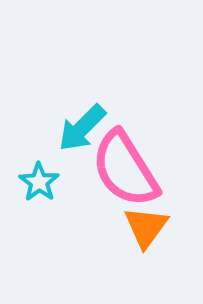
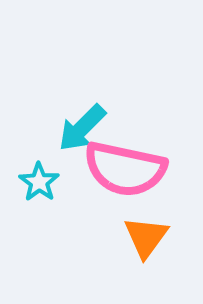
pink semicircle: rotated 46 degrees counterclockwise
orange triangle: moved 10 px down
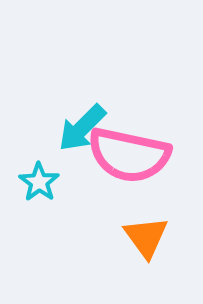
pink semicircle: moved 4 px right, 14 px up
orange triangle: rotated 12 degrees counterclockwise
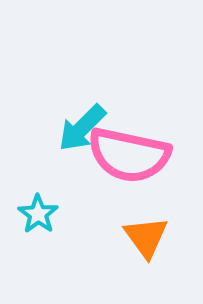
cyan star: moved 1 px left, 32 px down
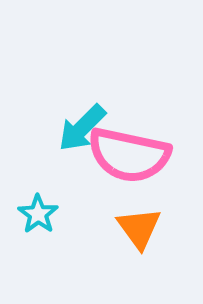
orange triangle: moved 7 px left, 9 px up
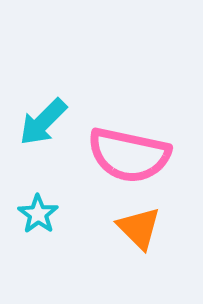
cyan arrow: moved 39 px left, 6 px up
orange triangle: rotated 9 degrees counterclockwise
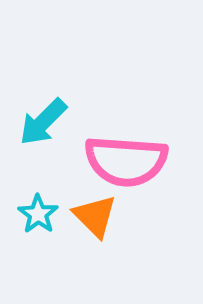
pink semicircle: moved 3 px left, 6 px down; rotated 8 degrees counterclockwise
orange triangle: moved 44 px left, 12 px up
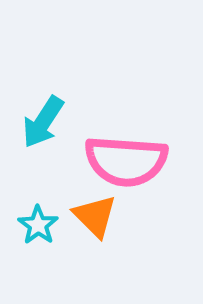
cyan arrow: rotated 12 degrees counterclockwise
cyan star: moved 11 px down
